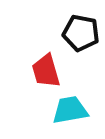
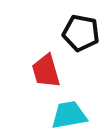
cyan trapezoid: moved 1 px left, 5 px down
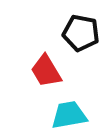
red trapezoid: rotated 15 degrees counterclockwise
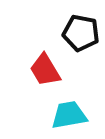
red trapezoid: moved 1 px left, 1 px up
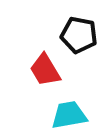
black pentagon: moved 2 px left, 2 px down
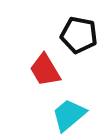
cyan trapezoid: rotated 30 degrees counterclockwise
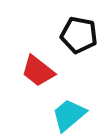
red trapezoid: moved 7 px left, 1 px down; rotated 21 degrees counterclockwise
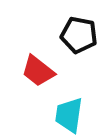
cyan trapezoid: rotated 42 degrees counterclockwise
